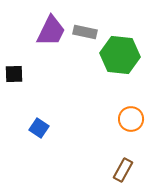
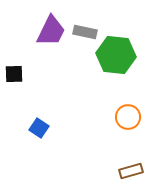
green hexagon: moved 4 px left
orange circle: moved 3 px left, 2 px up
brown rectangle: moved 8 px right, 1 px down; rotated 45 degrees clockwise
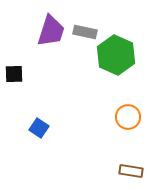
purple trapezoid: rotated 8 degrees counterclockwise
green hexagon: rotated 18 degrees clockwise
brown rectangle: rotated 25 degrees clockwise
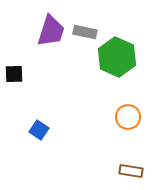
green hexagon: moved 1 px right, 2 px down
blue square: moved 2 px down
